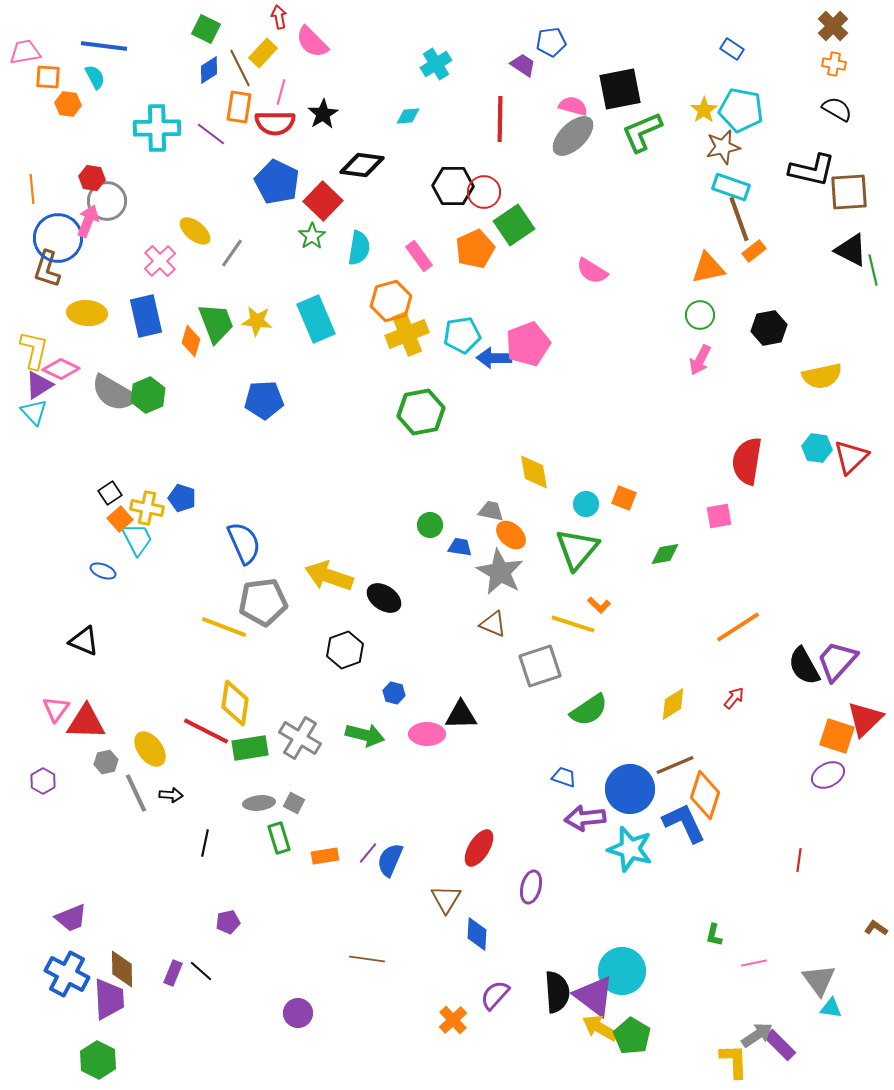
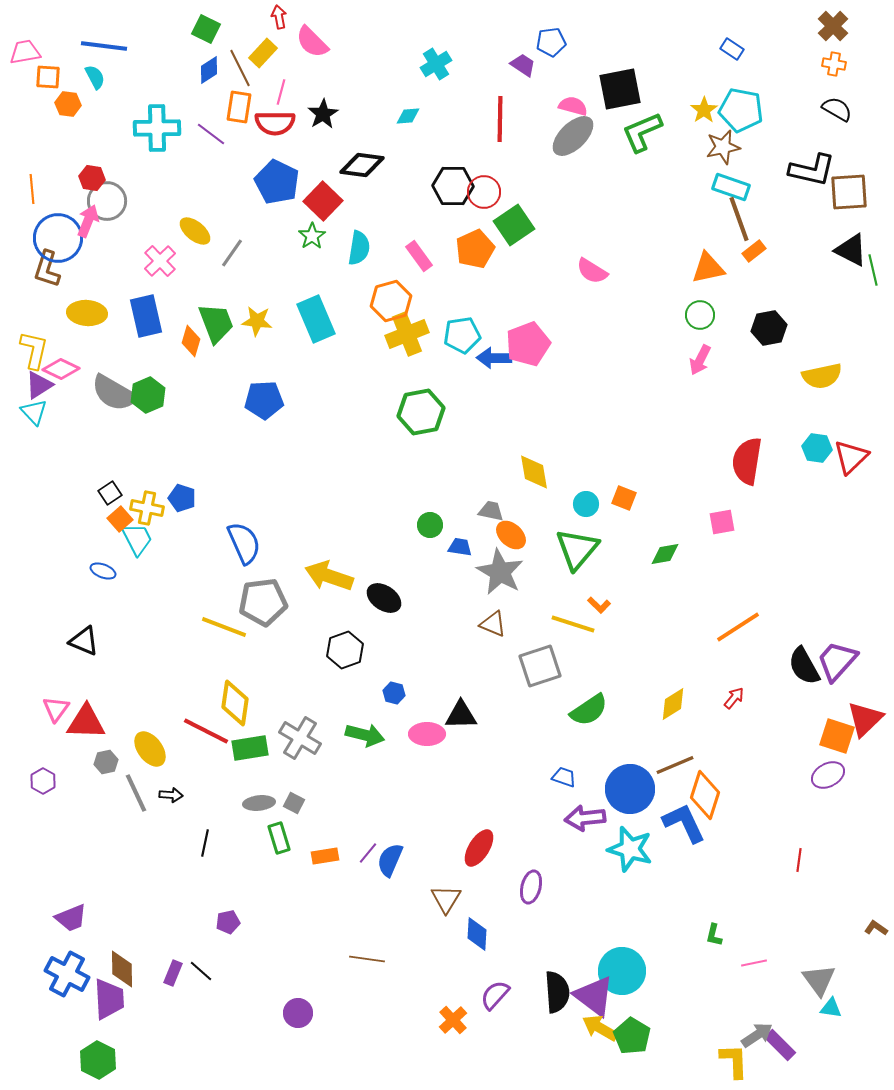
pink square at (719, 516): moved 3 px right, 6 px down
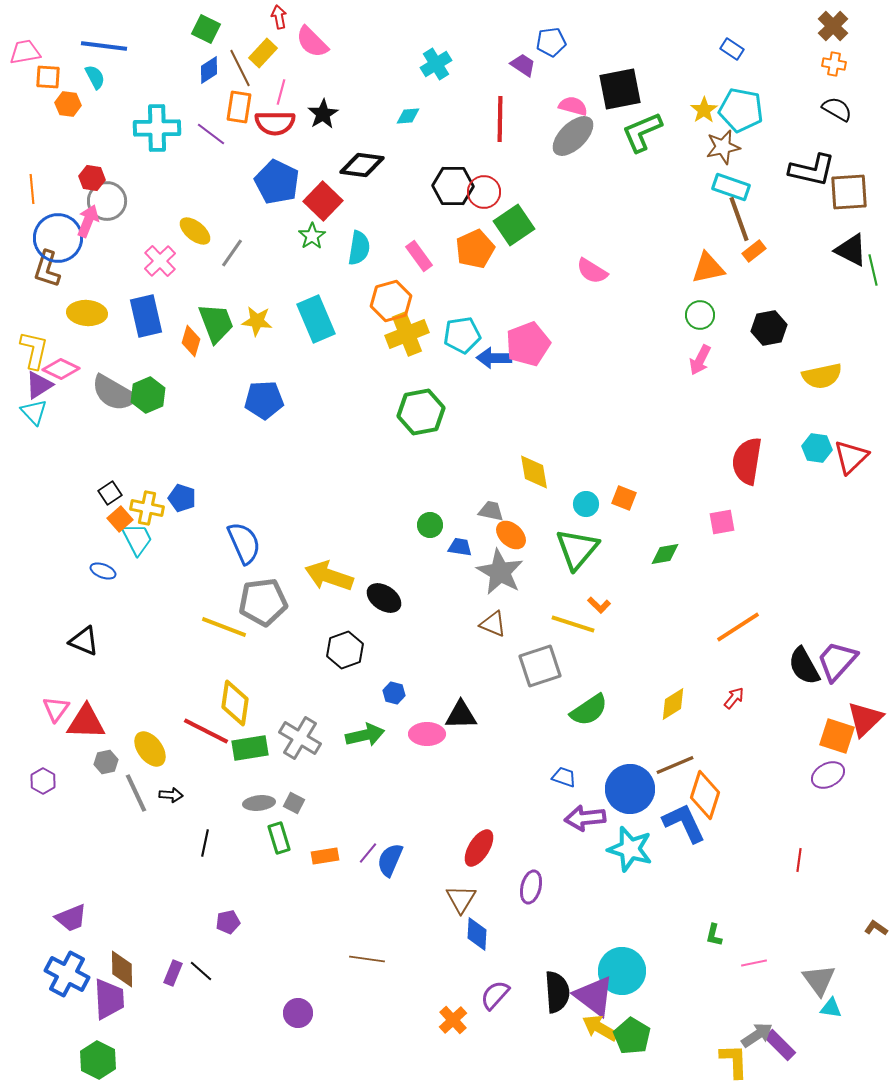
green arrow at (365, 735): rotated 27 degrees counterclockwise
brown triangle at (446, 899): moved 15 px right
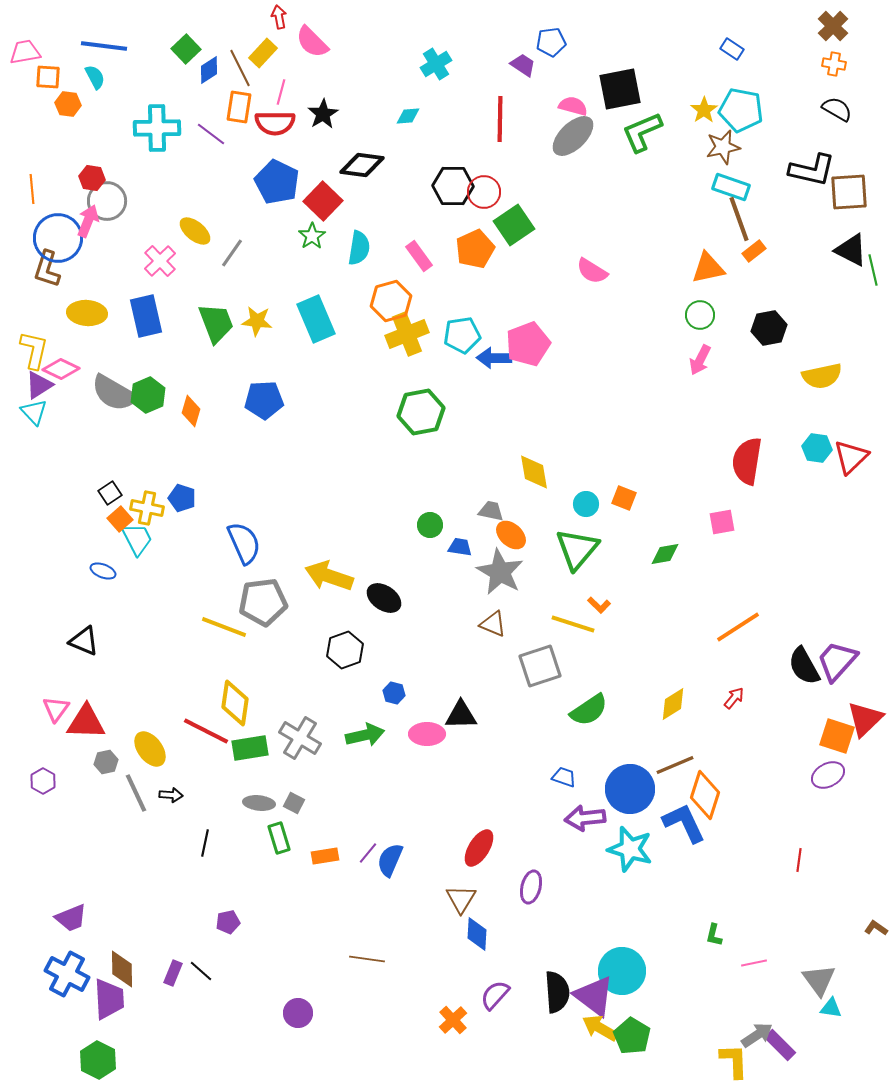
green square at (206, 29): moved 20 px left, 20 px down; rotated 20 degrees clockwise
orange diamond at (191, 341): moved 70 px down
gray ellipse at (259, 803): rotated 12 degrees clockwise
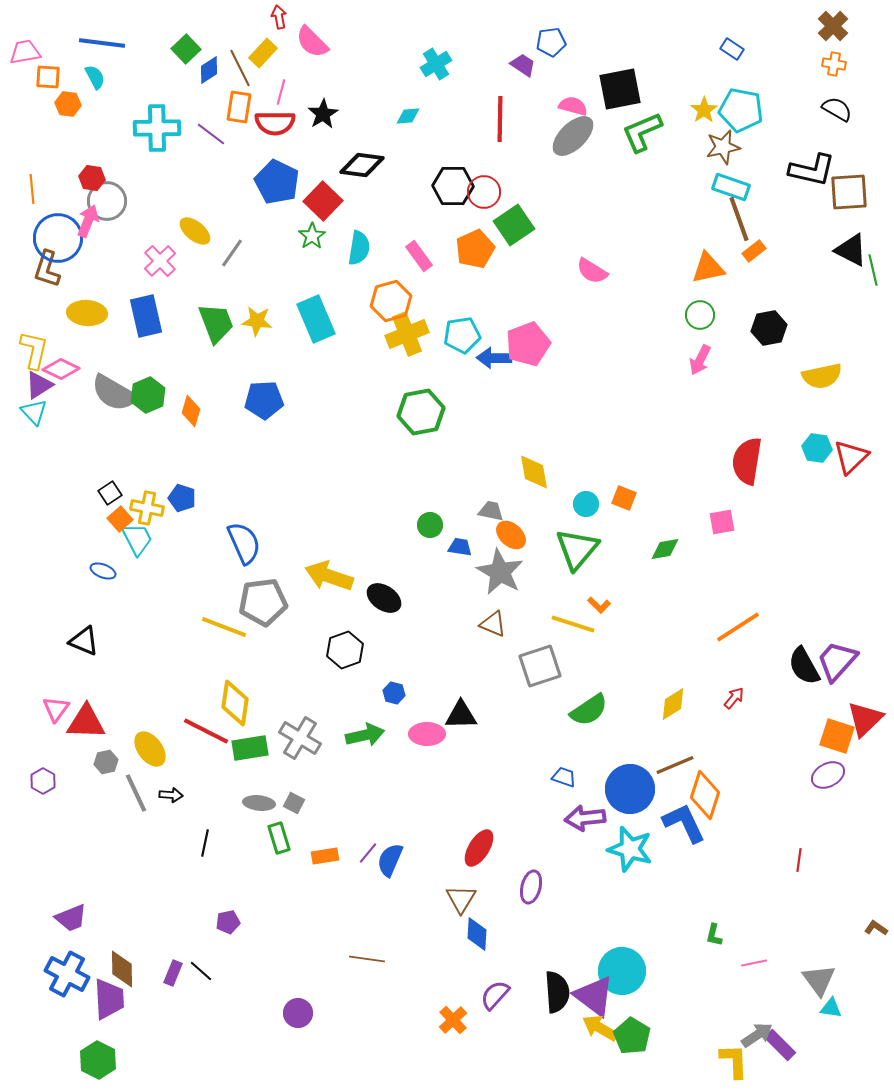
blue line at (104, 46): moved 2 px left, 3 px up
green diamond at (665, 554): moved 5 px up
